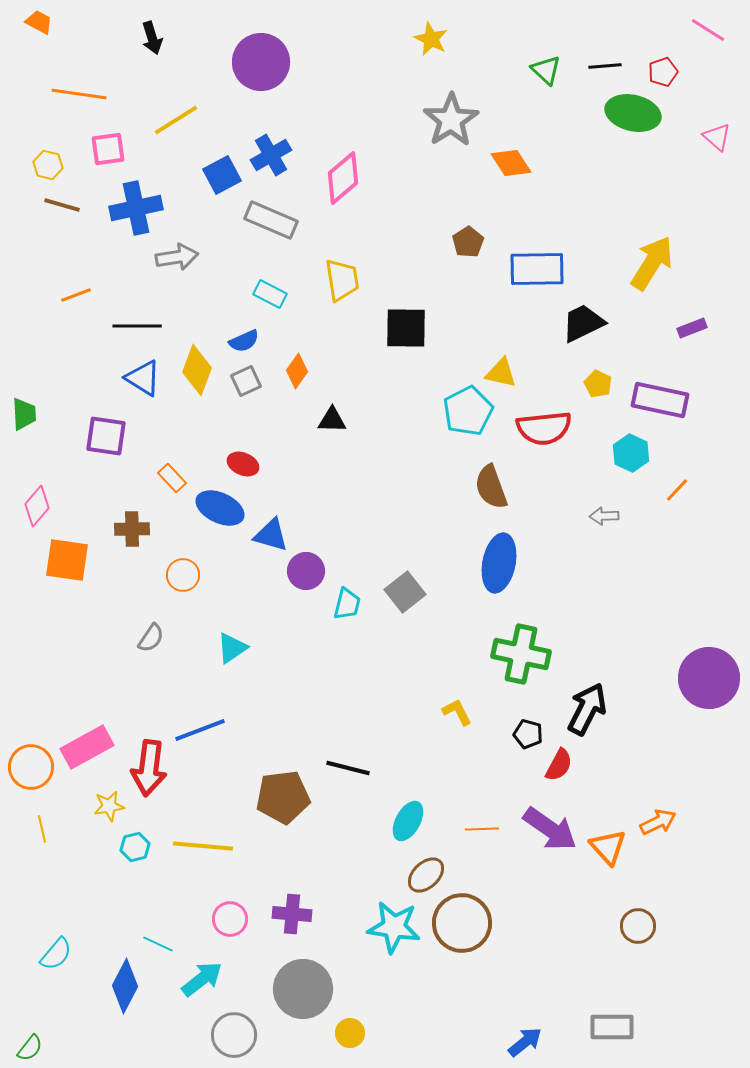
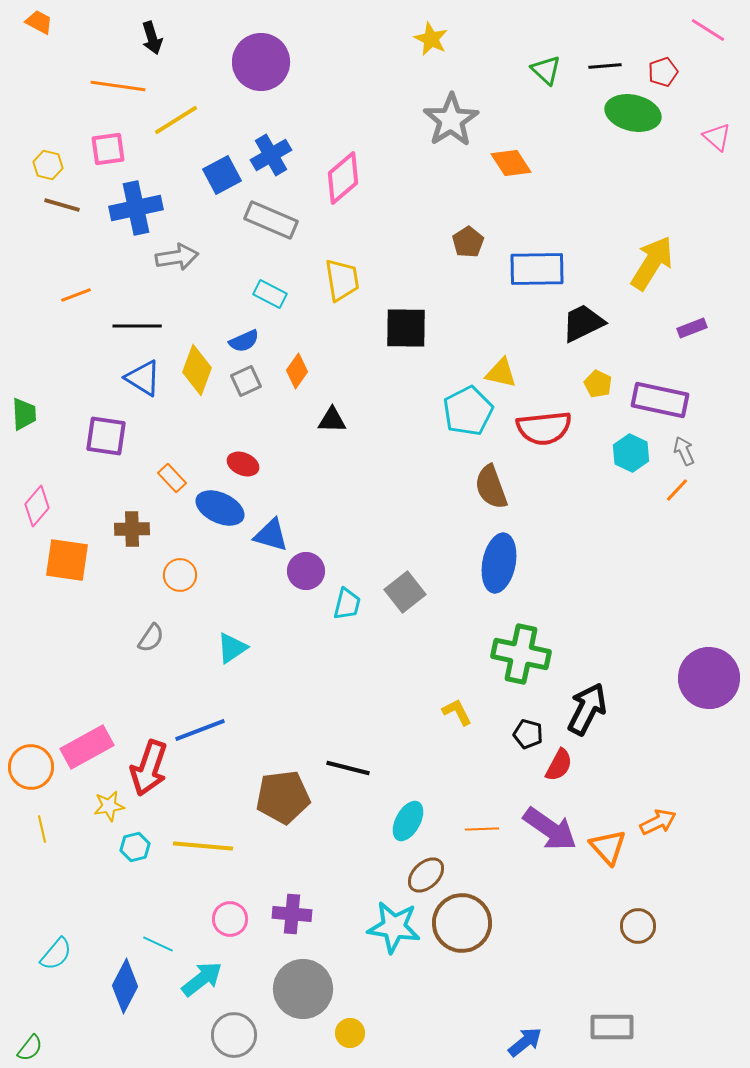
orange line at (79, 94): moved 39 px right, 8 px up
gray arrow at (604, 516): moved 80 px right, 65 px up; rotated 68 degrees clockwise
orange circle at (183, 575): moved 3 px left
red arrow at (149, 768): rotated 12 degrees clockwise
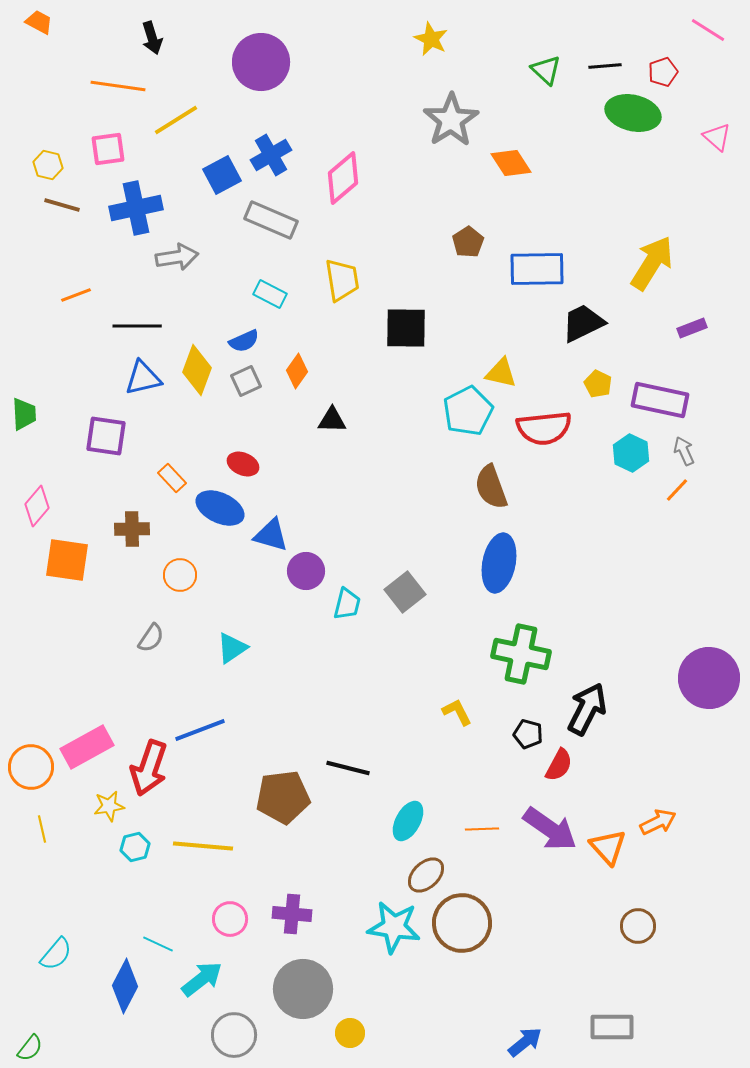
blue triangle at (143, 378): rotated 45 degrees counterclockwise
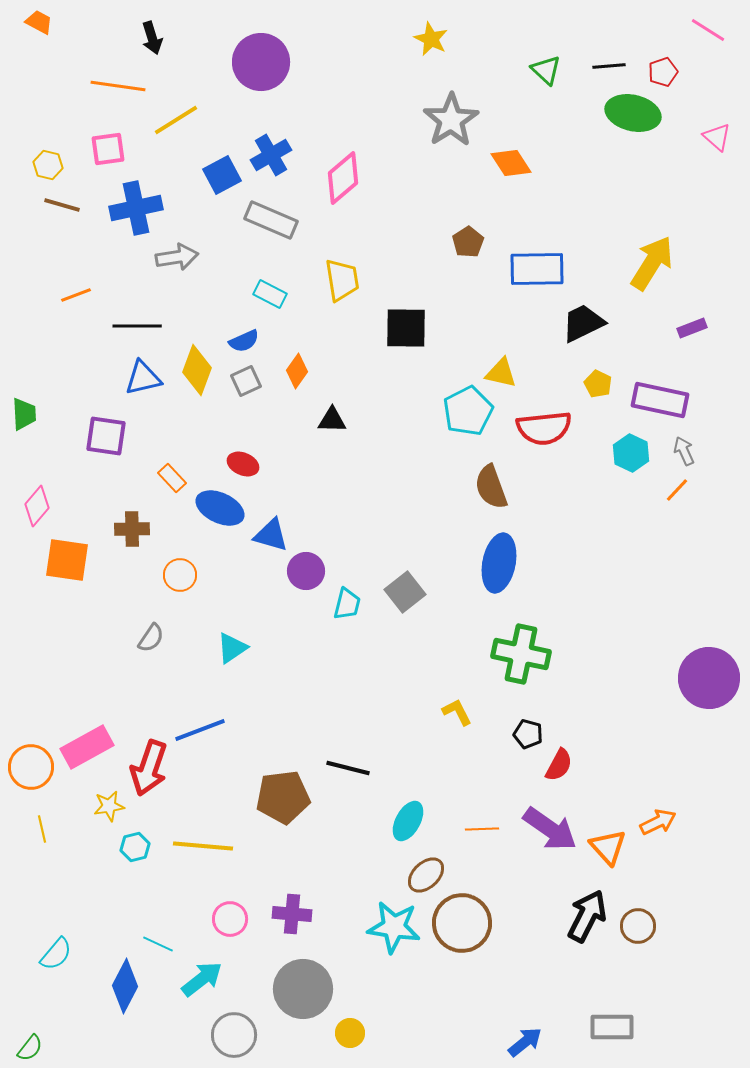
black line at (605, 66): moved 4 px right
black arrow at (587, 709): moved 207 px down
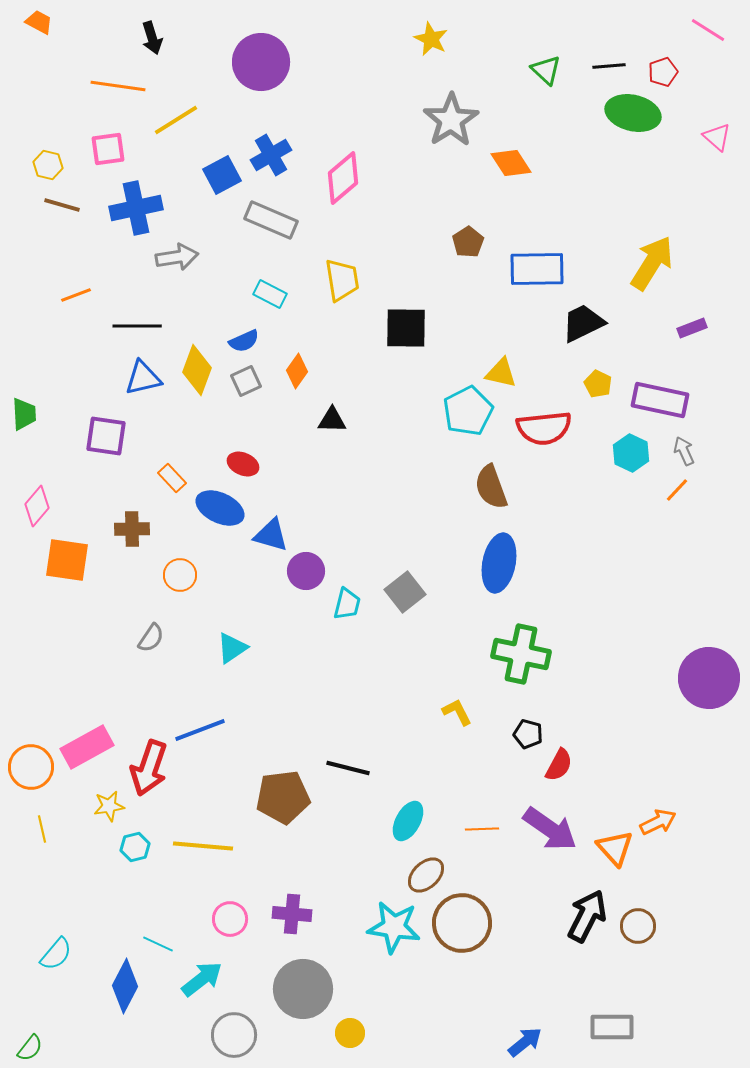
orange triangle at (608, 847): moved 7 px right, 1 px down
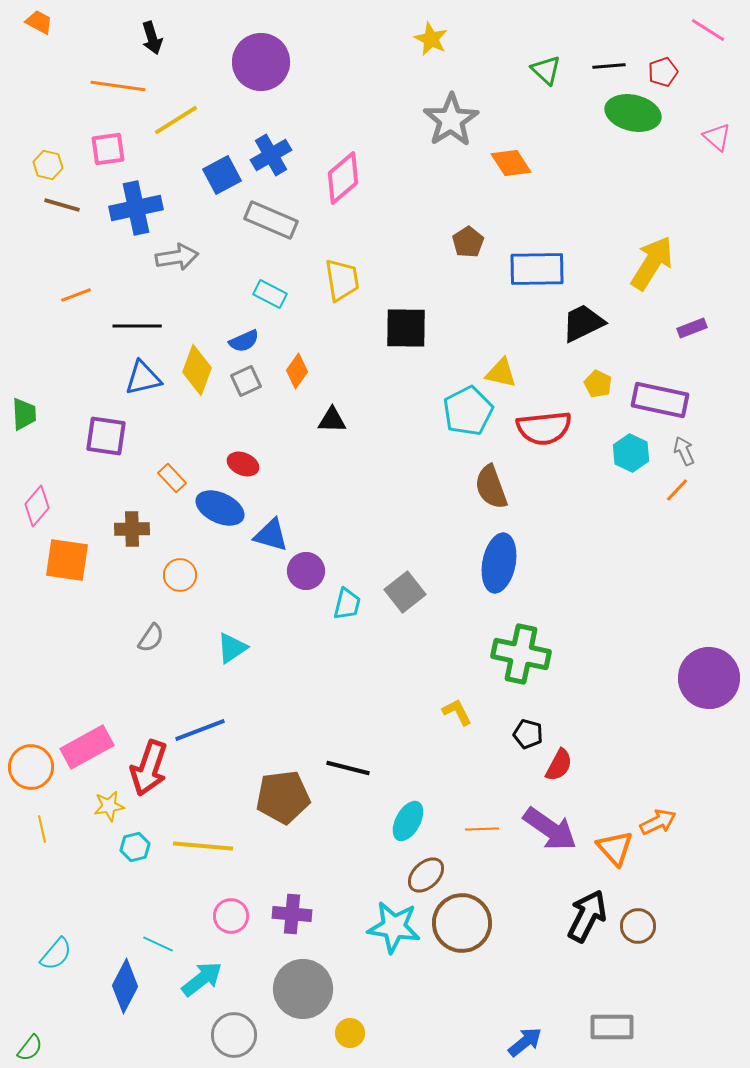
pink circle at (230, 919): moved 1 px right, 3 px up
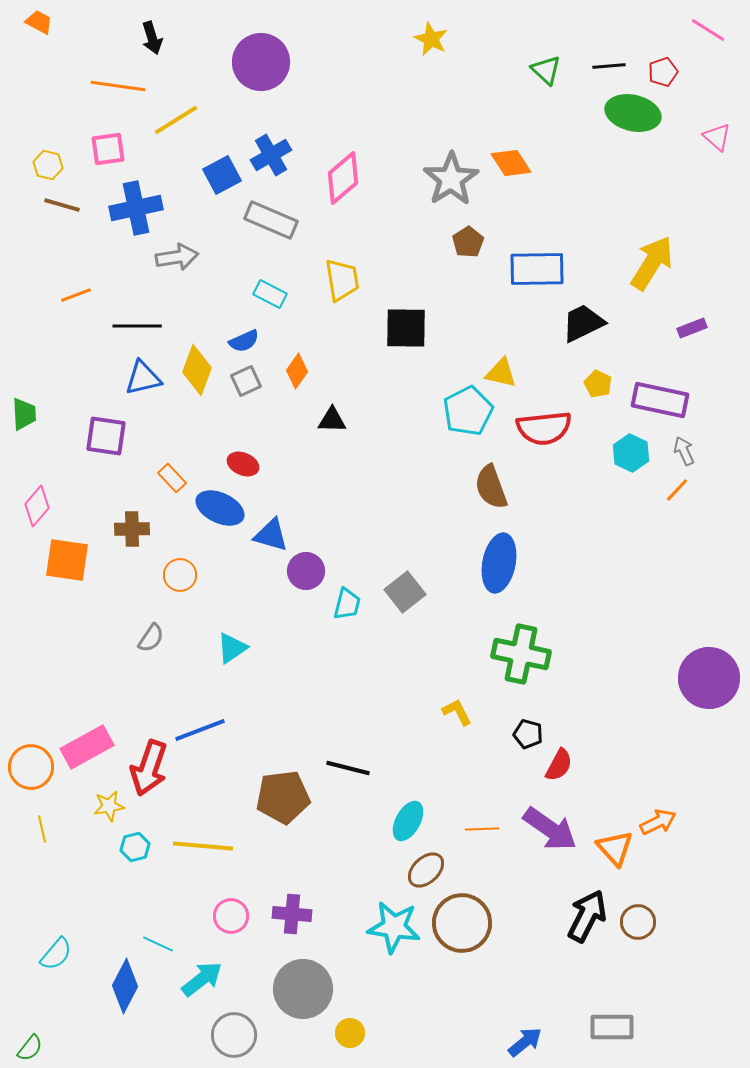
gray star at (451, 120): moved 59 px down
brown ellipse at (426, 875): moved 5 px up
brown circle at (638, 926): moved 4 px up
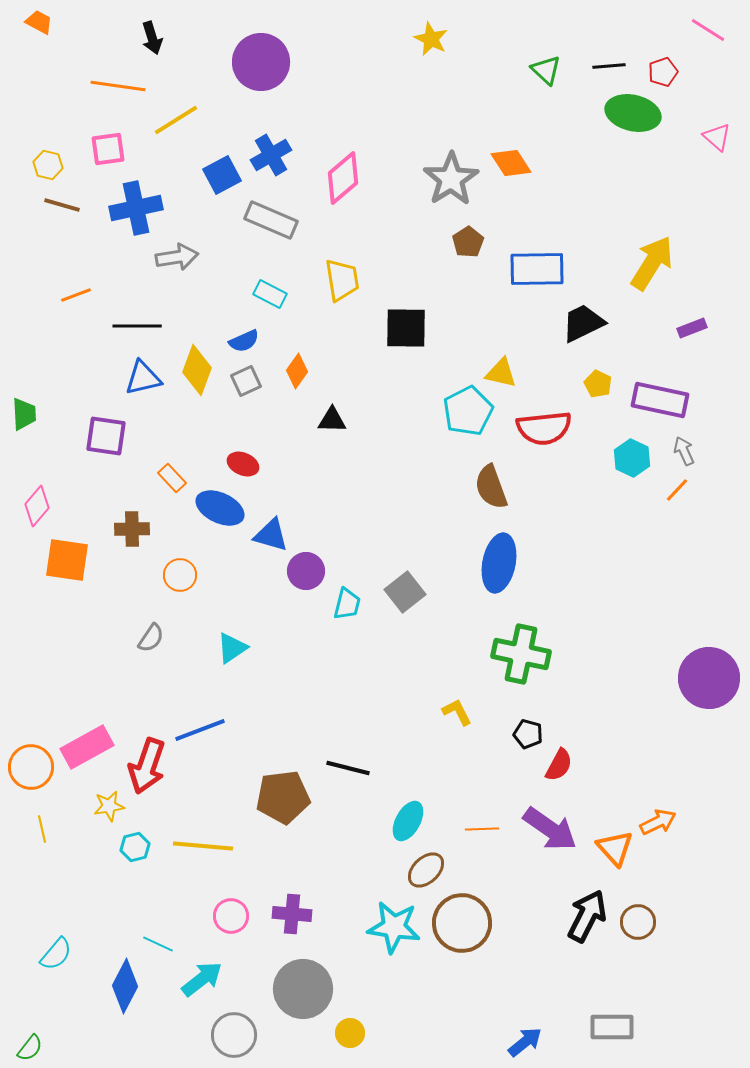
cyan hexagon at (631, 453): moved 1 px right, 5 px down
red arrow at (149, 768): moved 2 px left, 2 px up
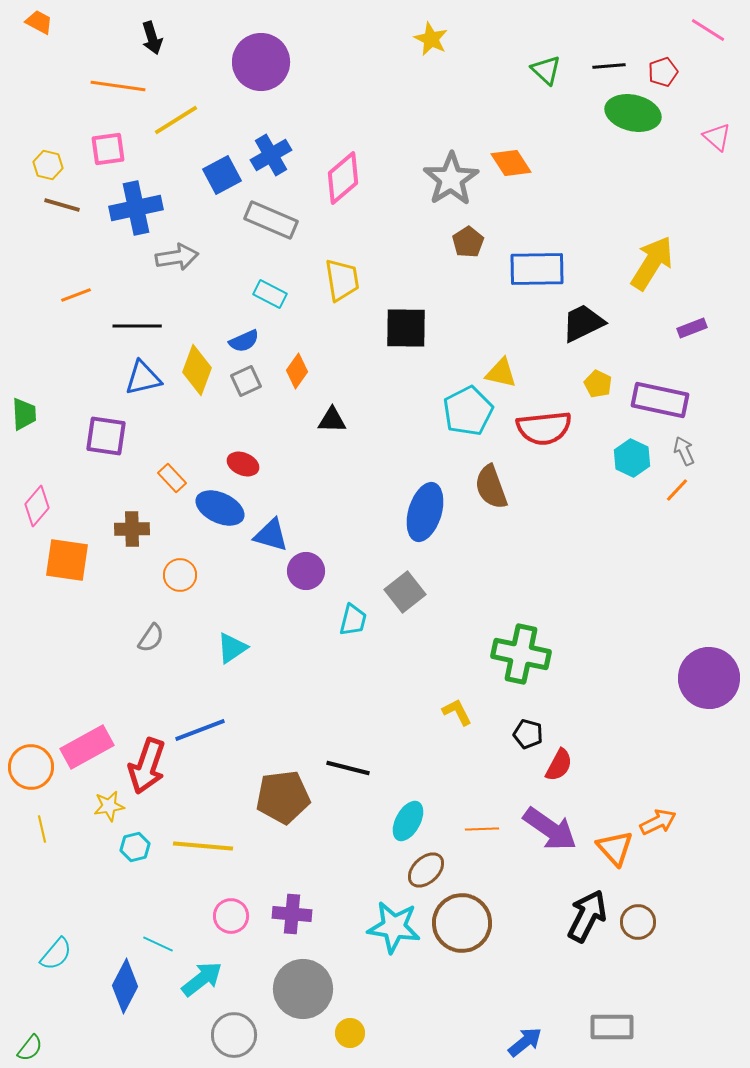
blue ellipse at (499, 563): moved 74 px left, 51 px up; rotated 6 degrees clockwise
cyan trapezoid at (347, 604): moved 6 px right, 16 px down
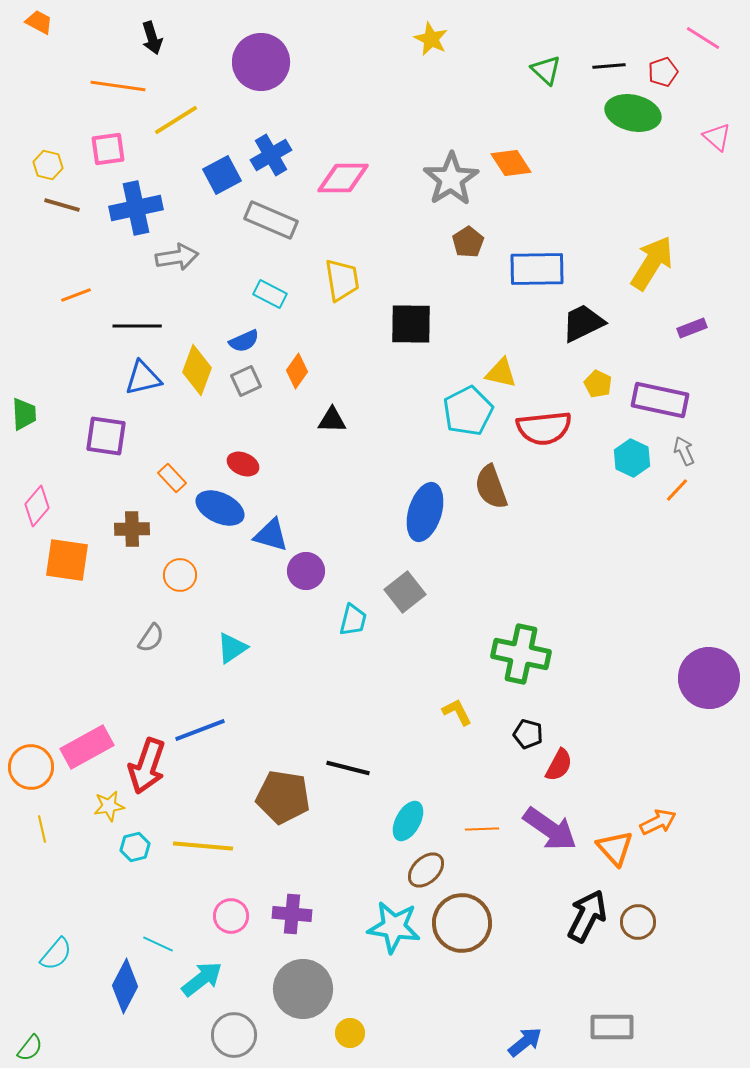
pink line at (708, 30): moved 5 px left, 8 px down
pink diamond at (343, 178): rotated 40 degrees clockwise
black square at (406, 328): moved 5 px right, 4 px up
brown pentagon at (283, 797): rotated 16 degrees clockwise
